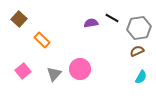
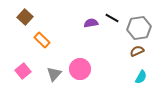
brown square: moved 6 px right, 2 px up
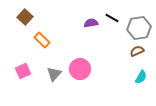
pink square: rotated 14 degrees clockwise
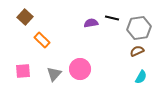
black line: rotated 16 degrees counterclockwise
pink square: rotated 21 degrees clockwise
